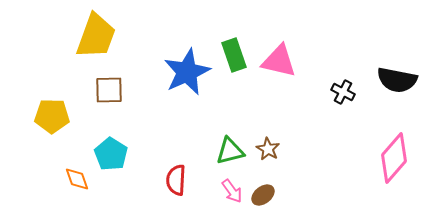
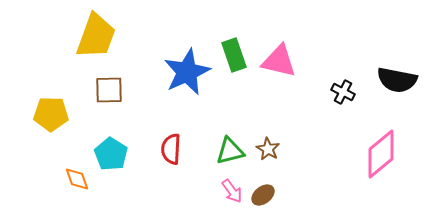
yellow pentagon: moved 1 px left, 2 px up
pink diamond: moved 13 px left, 4 px up; rotated 9 degrees clockwise
red semicircle: moved 5 px left, 31 px up
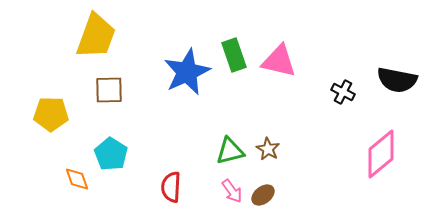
red semicircle: moved 38 px down
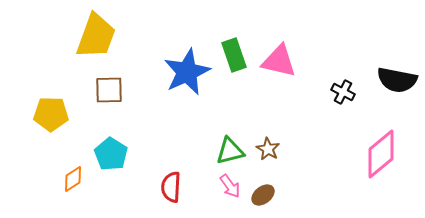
orange diamond: moved 4 px left; rotated 76 degrees clockwise
pink arrow: moved 2 px left, 5 px up
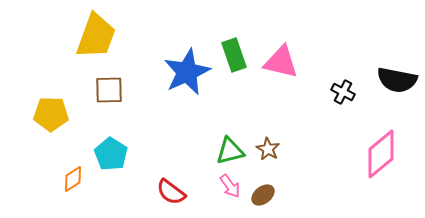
pink triangle: moved 2 px right, 1 px down
red semicircle: moved 5 px down; rotated 56 degrees counterclockwise
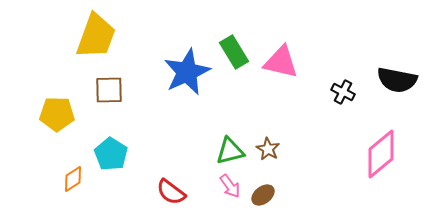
green rectangle: moved 3 px up; rotated 12 degrees counterclockwise
yellow pentagon: moved 6 px right
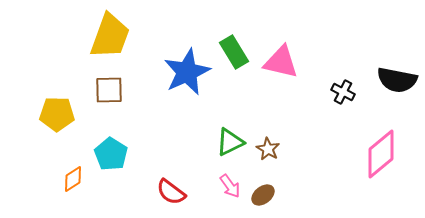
yellow trapezoid: moved 14 px right
green triangle: moved 9 px up; rotated 12 degrees counterclockwise
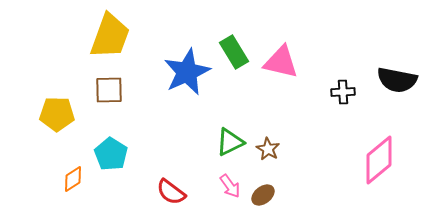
black cross: rotated 30 degrees counterclockwise
pink diamond: moved 2 px left, 6 px down
